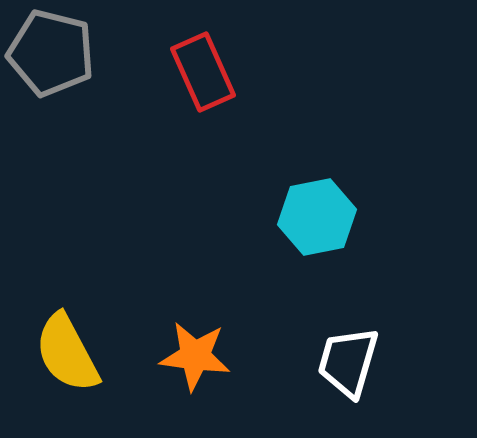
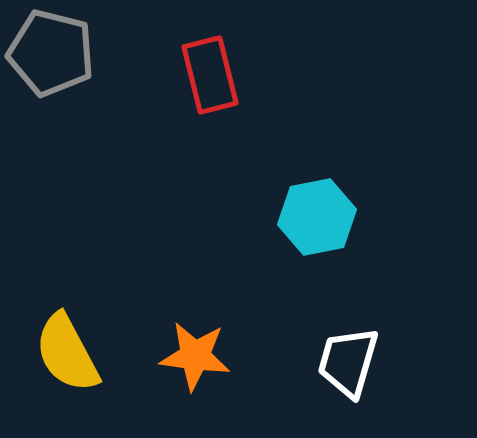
red rectangle: moved 7 px right, 3 px down; rotated 10 degrees clockwise
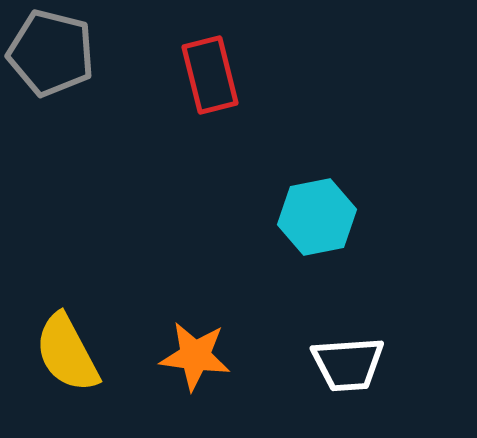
white trapezoid: moved 2 px down; rotated 110 degrees counterclockwise
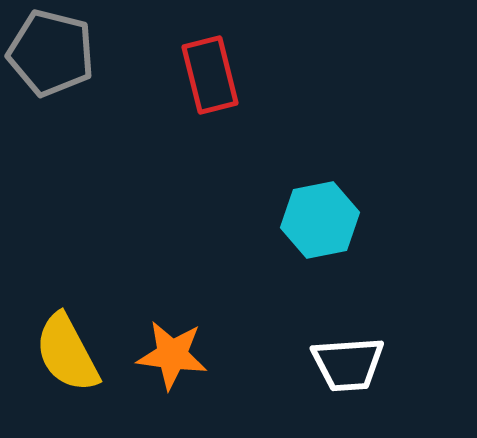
cyan hexagon: moved 3 px right, 3 px down
orange star: moved 23 px left, 1 px up
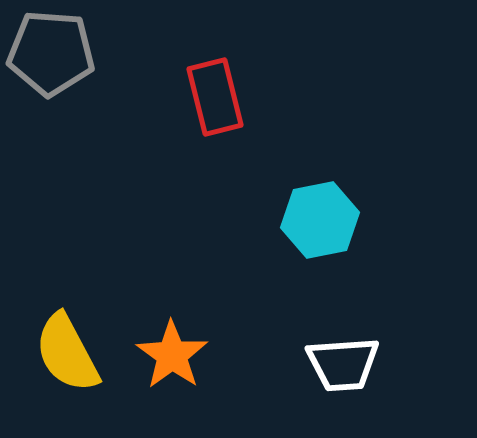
gray pentagon: rotated 10 degrees counterclockwise
red rectangle: moved 5 px right, 22 px down
orange star: rotated 28 degrees clockwise
white trapezoid: moved 5 px left
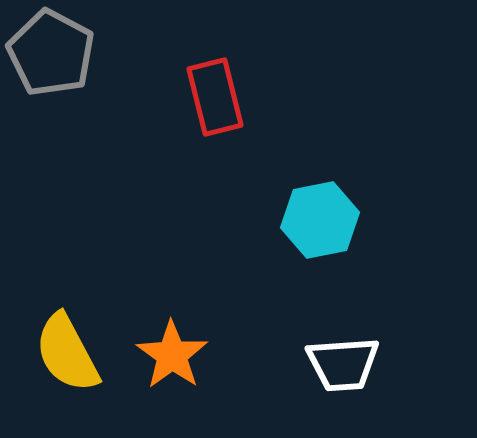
gray pentagon: rotated 24 degrees clockwise
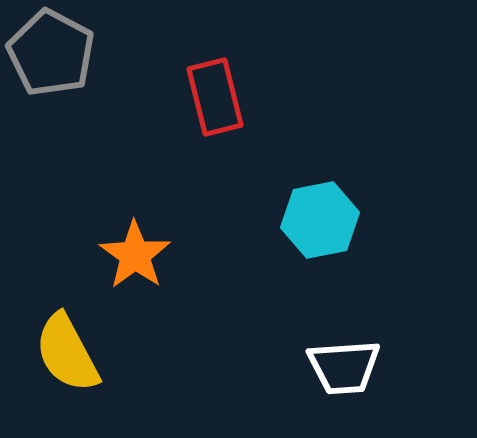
orange star: moved 37 px left, 100 px up
white trapezoid: moved 1 px right, 3 px down
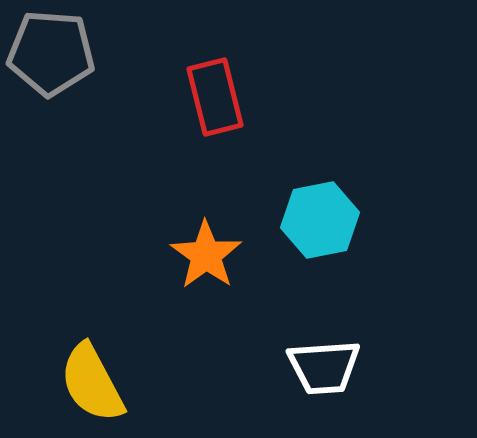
gray pentagon: rotated 24 degrees counterclockwise
orange star: moved 71 px right
yellow semicircle: moved 25 px right, 30 px down
white trapezoid: moved 20 px left
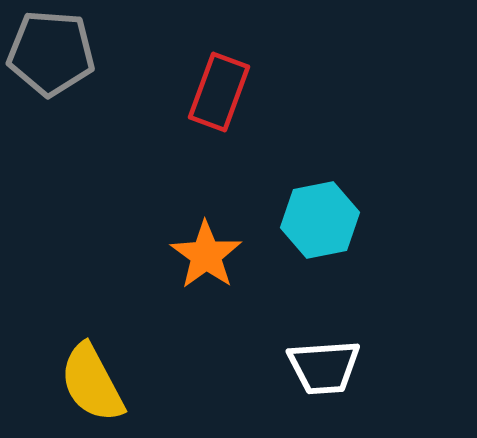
red rectangle: moved 4 px right, 5 px up; rotated 34 degrees clockwise
